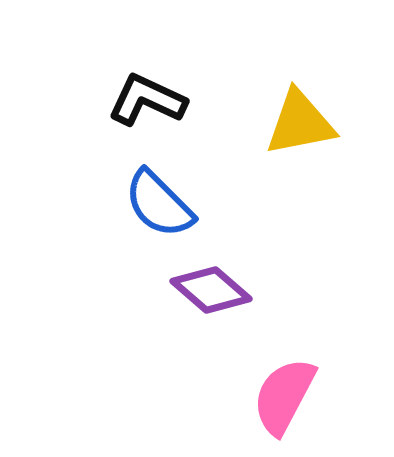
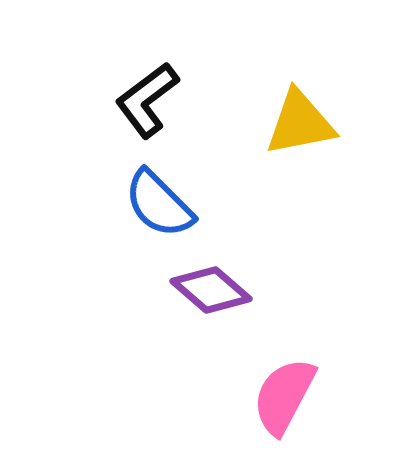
black L-shape: rotated 62 degrees counterclockwise
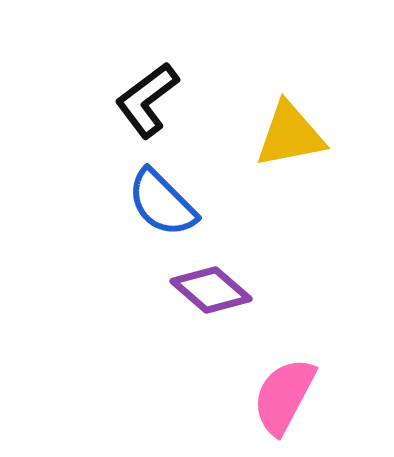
yellow triangle: moved 10 px left, 12 px down
blue semicircle: moved 3 px right, 1 px up
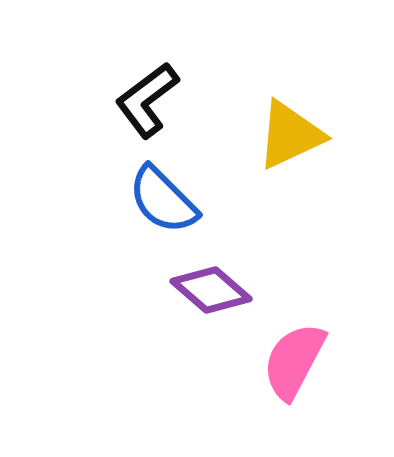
yellow triangle: rotated 14 degrees counterclockwise
blue semicircle: moved 1 px right, 3 px up
pink semicircle: moved 10 px right, 35 px up
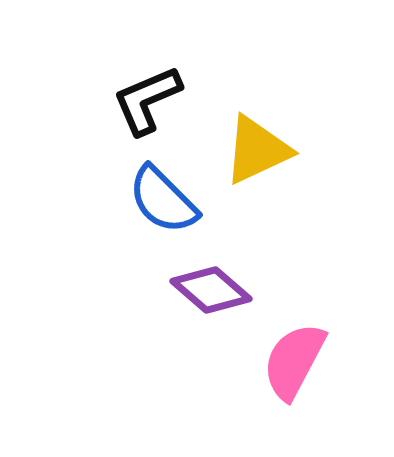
black L-shape: rotated 14 degrees clockwise
yellow triangle: moved 33 px left, 15 px down
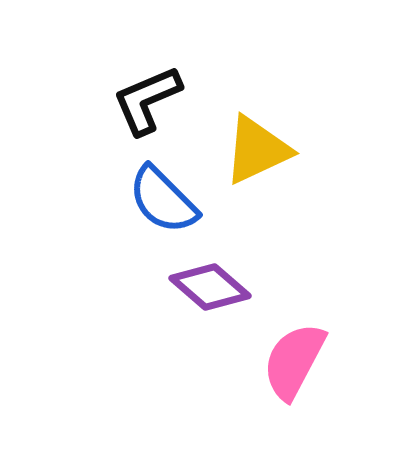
purple diamond: moved 1 px left, 3 px up
